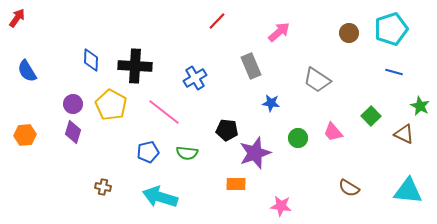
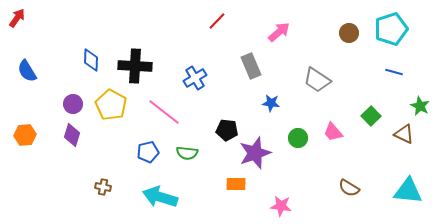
purple diamond: moved 1 px left, 3 px down
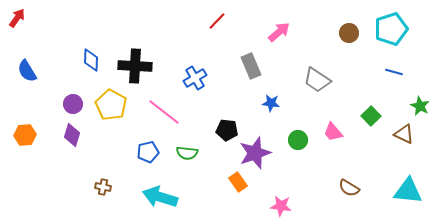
green circle: moved 2 px down
orange rectangle: moved 2 px right, 2 px up; rotated 54 degrees clockwise
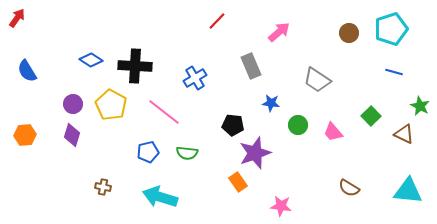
blue diamond: rotated 60 degrees counterclockwise
black pentagon: moved 6 px right, 5 px up
green circle: moved 15 px up
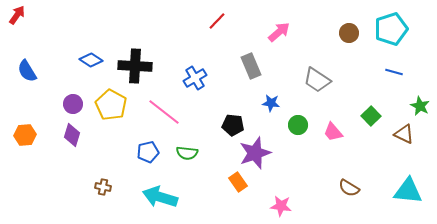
red arrow: moved 3 px up
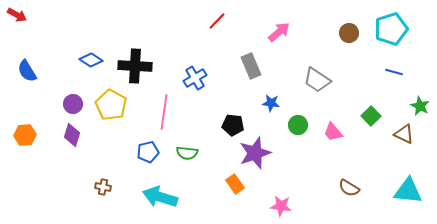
red arrow: rotated 84 degrees clockwise
pink line: rotated 60 degrees clockwise
orange rectangle: moved 3 px left, 2 px down
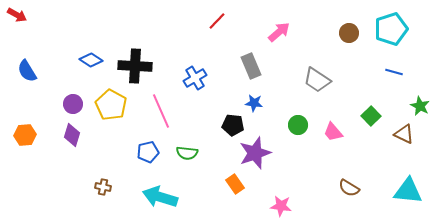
blue star: moved 17 px left
pink line: moved 3 px left, 1 px up; rotated 32 degrees counterclockwise
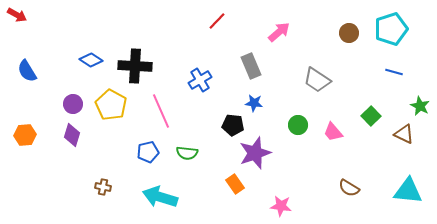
blue cross: moved 5 px right, 2 px down
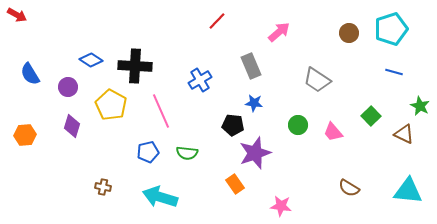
blue semicircle: moved 3 px right, 3 px down
purple circle: moved 5 px left, 17 px up
purple diamond: moved 9 px up
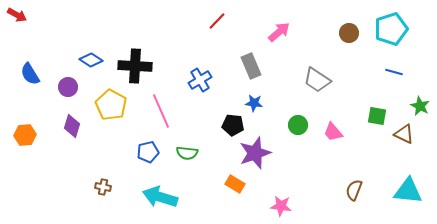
green square: moved 6 px right; rotated 36 degrees counterclockwise
orange rectangle: rotated 24 degrees counterclockwise
brown semicircle: moved 5 px right, 2 px down; rotated 80 degrees clockwise
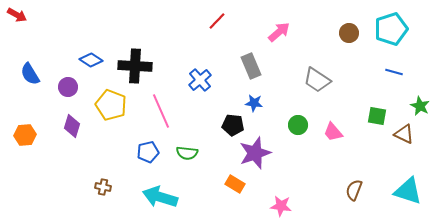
blue cross: rotated 10 degrees counterclockwise
yellow pentagon: rotated 8 degrees counterclockwise
cyan triangle: rotated 12 degrees clockwise
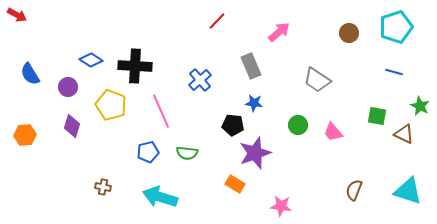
cyan pentagon: moved 5 px right, 2 px up
